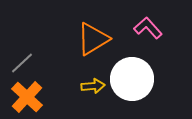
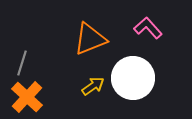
orange triangle: moved 3 px left; rotated 9 degrees clockwise
gray line: rotated 30 degrees counterclockwise
white circle: moved 1 px right, 1 px up
yellow arrow: rotated 30 degrees counterclockwise
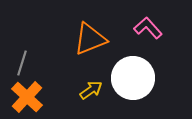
yellow arrow: moved 2 px left, 4 px down
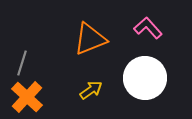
white circle: moved 12 px right
